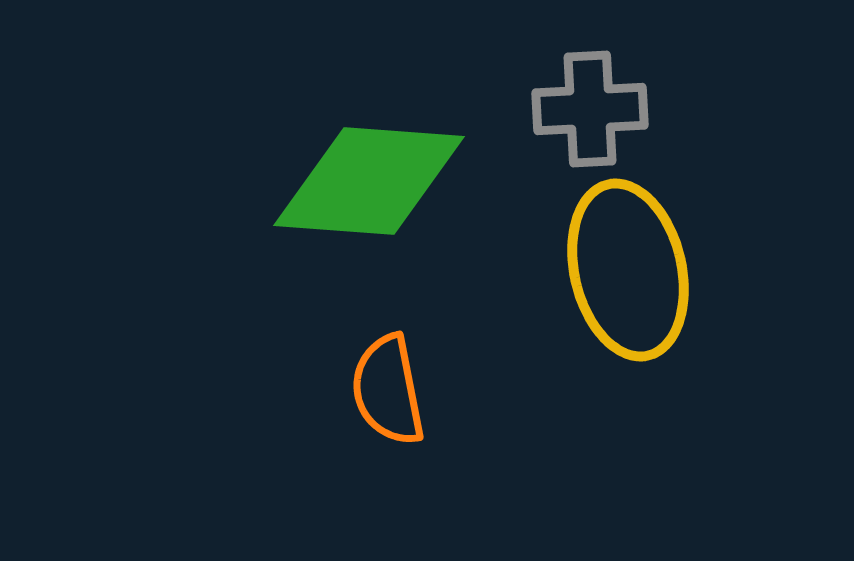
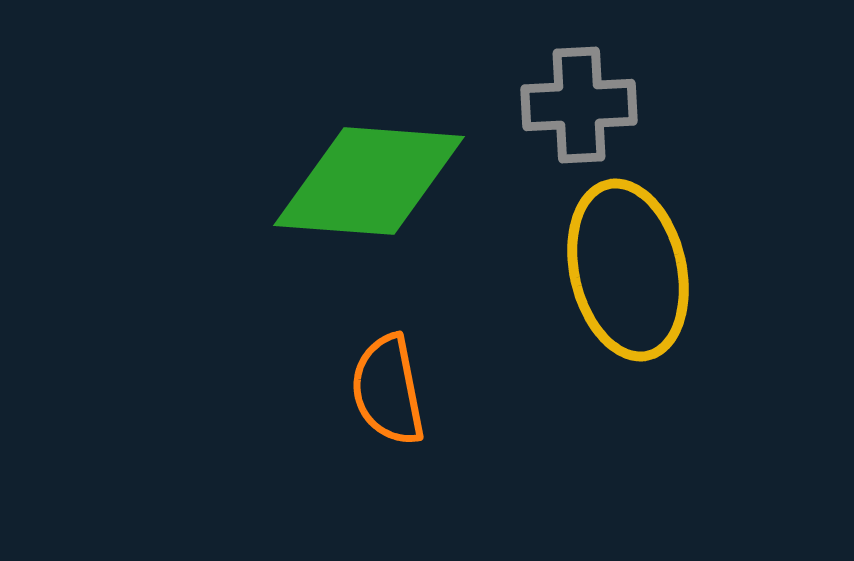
gray cross: moved 11 px left, 4 px up
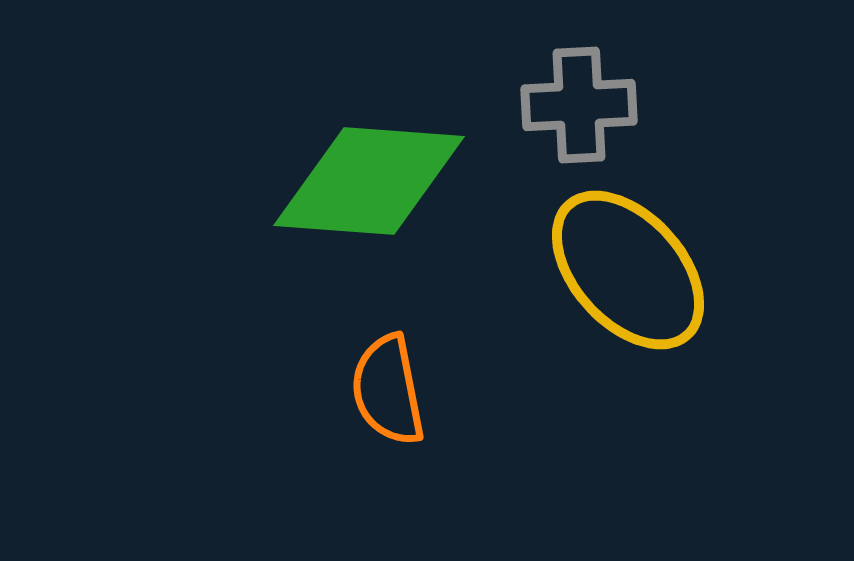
yellow ellipse: rotated 29 degrees counterclockwise
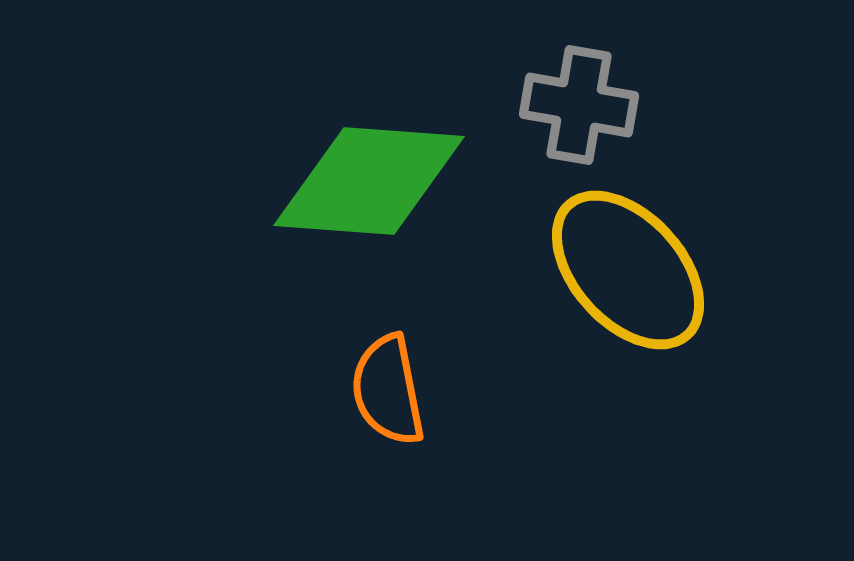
gray cross: rotated 13 degrees clockwise
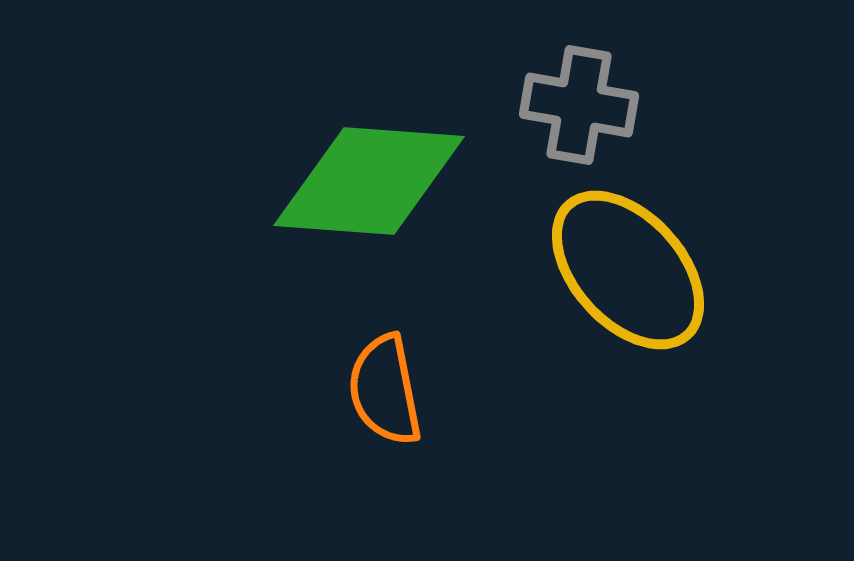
orange semicircle: moved 3 px left
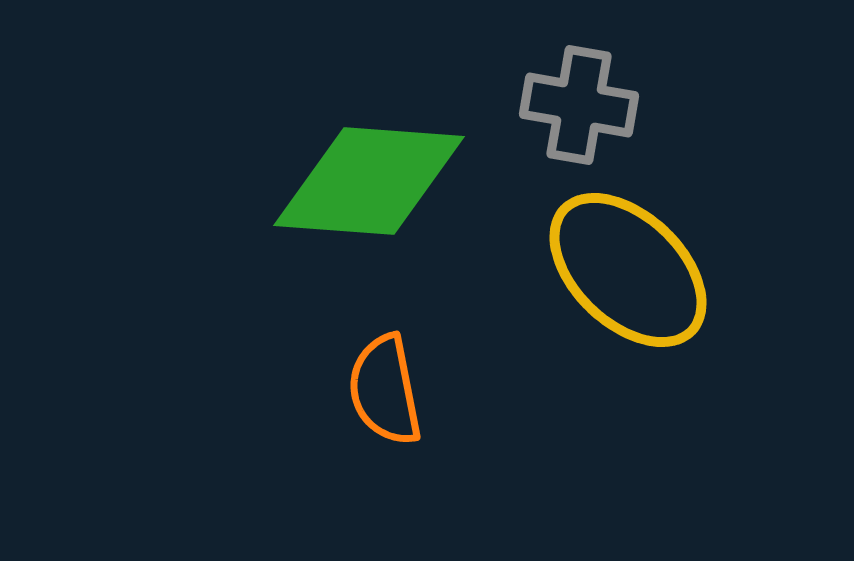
yellow ellipse: rotated 4 degrees counterclockwise
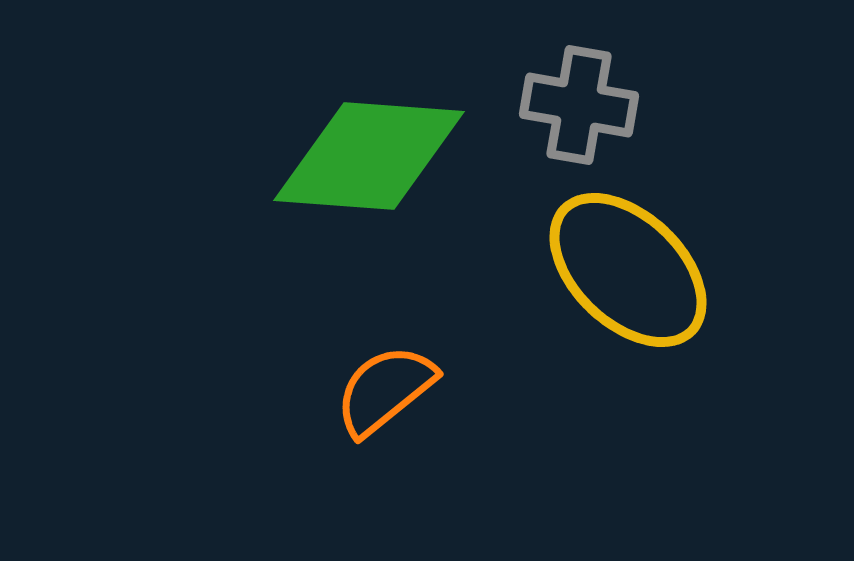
green diamond: moved 25 px up
orange semicircle: rotated 62 degrees clockwise
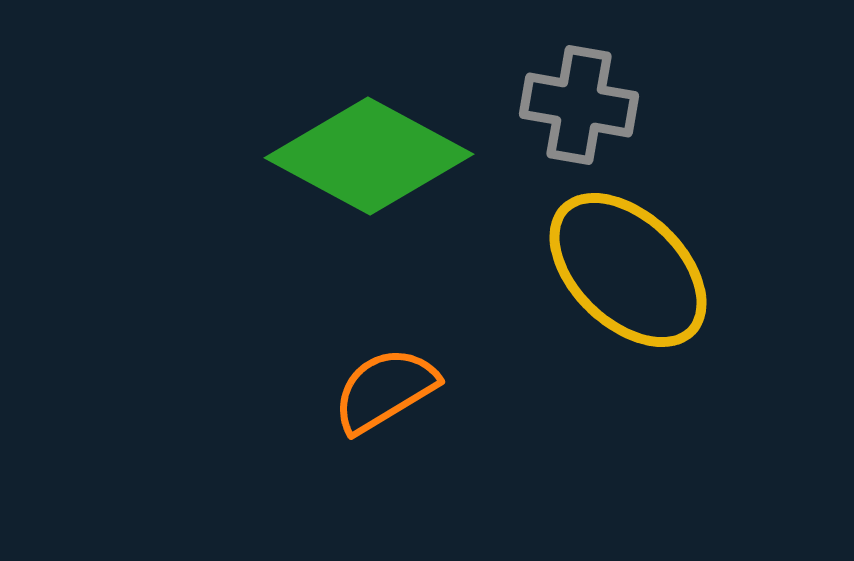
green diamond: rotated 24 degrees clockwise
orange semicircle: rotated 8 degrees clockwise
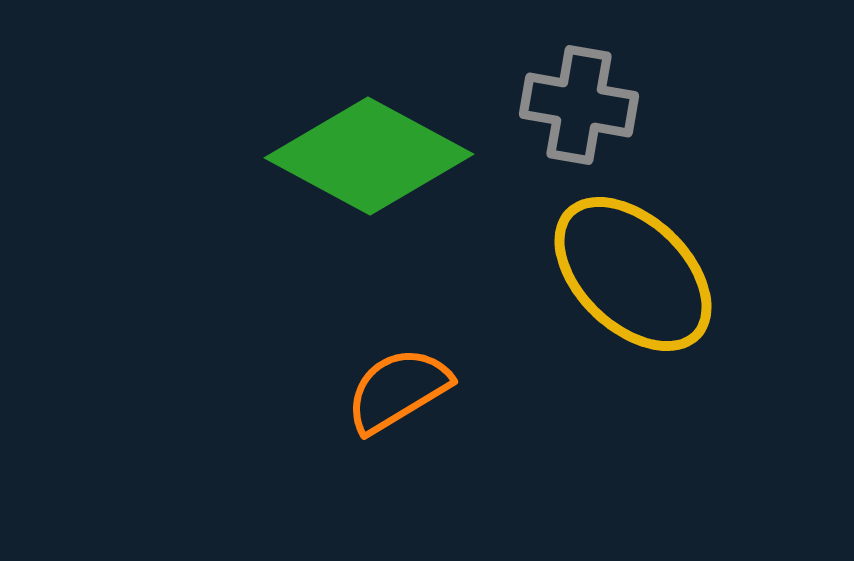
yellow ellipse: moved 5 px right, 4 px down
orange semicircle: moved 13 px right
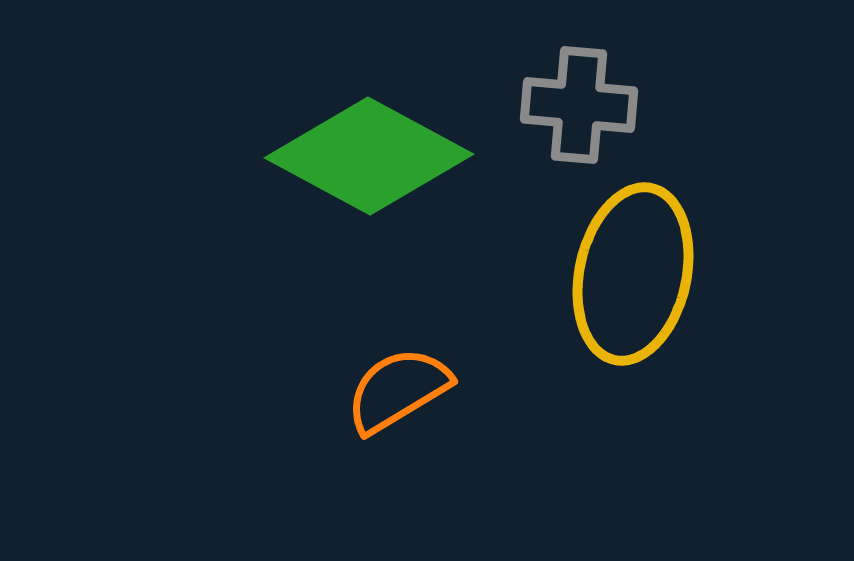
gray cross: rotated 5 degrees counterclockwise
yellow ellipse: rotated 58 degrees clockwise
